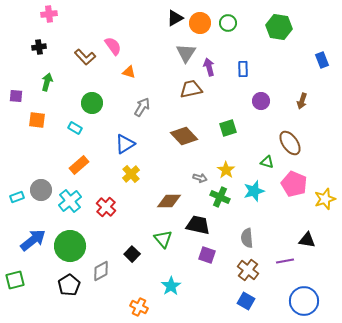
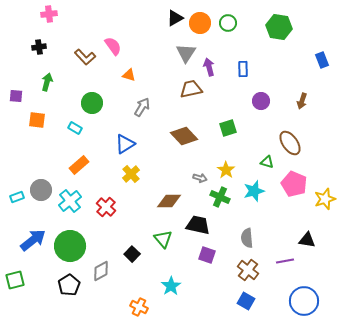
orange triangle at (129, 72): moved 3 px down
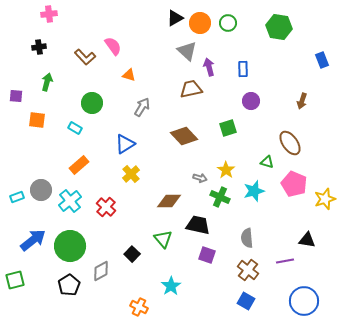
gray triangle at (186, 53): moved 1 px right, 2 px up; rotated 20 degrees counterclockwise
purple circle at (261, 101): moved 10 px left
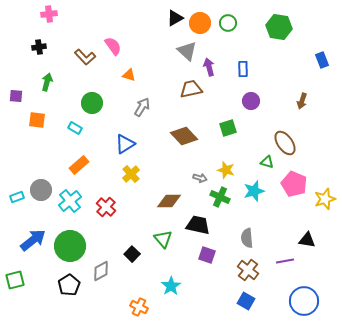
brown ellipse at (290, 143): moved 5 px left
yellow star at (226, 170): rotated 18 degrees counterclockwise
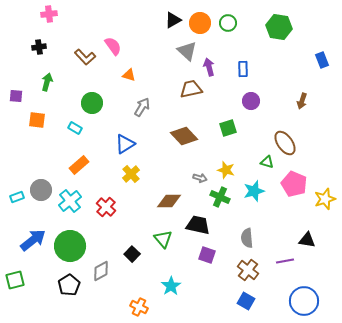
black triangle at (175, 18): moved 2 px left, 2 px down
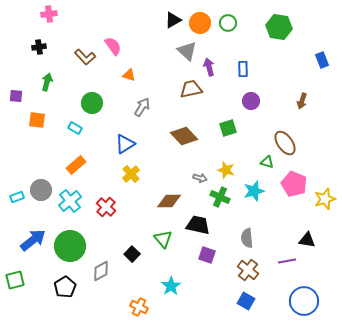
orange rectangle at (79, 165): moved 3 px left
purple line at (285, 261): moved 2 px right
black pentagon at (69, 285): moved 4 px left, 2 px down
